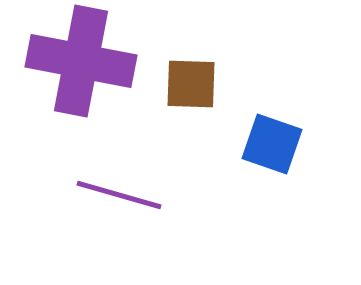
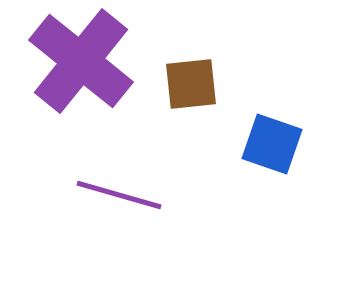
purple cross: rotated 28 degrees clockwise
brown square: rotated 8 degrees counterclockwise
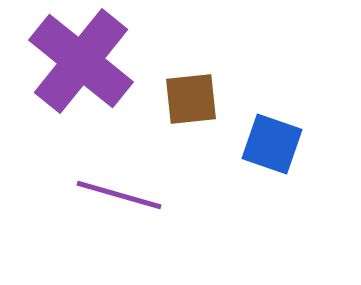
brown square: moved 15 px down
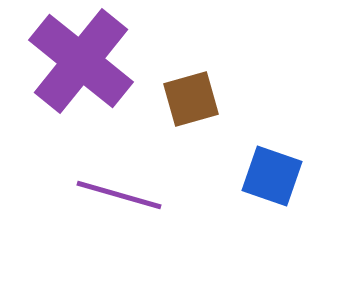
brown square: rotated 10 degrees counterclockwise
blue square: moved 32 px down
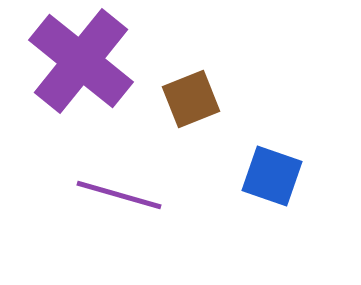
brown square: rotated 6 degrees counterclockwise
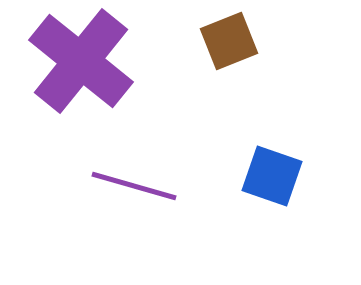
brown square: moved 38 px right, 58 px up
purple line: moved 15 px right, 9 px up
